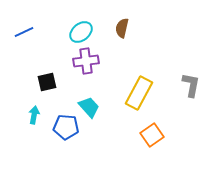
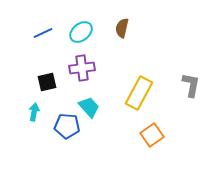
blue line: moved 19 px right, 1 px down
purple cross: moved 4 px left, 7 px down
cyan arrow: moved 3 px up
blue pentagon: moved 1 px right, 1 px up
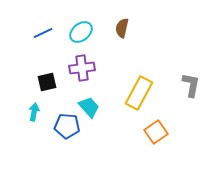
orange square: moved 4 px right, 3 px up
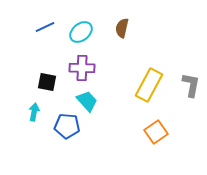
blue line: moved 2 px right, 6 px up
purple cross: rotated 10 degrees clockwise
black square: rotated 24 degrees clockwise
yellow rectangle: moved 10 px right, 8 px up
cyan trapezoid: moved 2 px left, 6 px up
